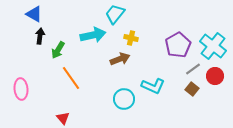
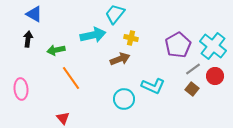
black arrow: moved 12 px left, 3 px down
green arrow: moved 2 px left; rotated 48 degrees clockwise
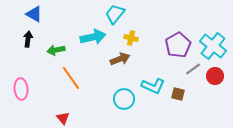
cyan arrow: moved 2 px down
brown square: moved 14 px left, 5 px down; rotated 24 degrees counterclockwise
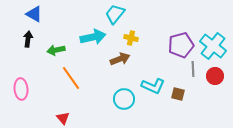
purple pentagon: moved 3 px right; rotated 15 degrees clockwise
gray line: rotated 56 degrees counterclockwise
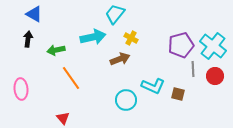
yellow cross: rotated 16 degrees clockwise
cyan circle: moved 2 px right, 1 px down
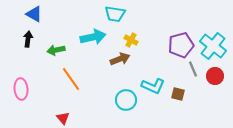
cyan trapezoid: rotated 120 degrees counterclockwise
yellow cross: moved 2 px down
gray line: rotated 21 degrees counterclockwise
orange line: moved 1 px down
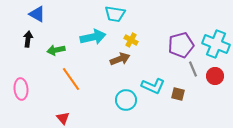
blue triangle: moved 3 px right
cyan cross: moved 3 px right, 2 px up; rotated 16 degrees counterclockwise
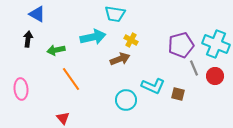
gray line: moved 1 px right, 1 px up
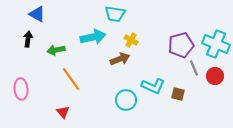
red triangle: moved 6 px up
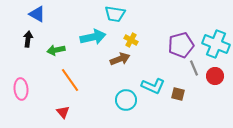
orange line: moved 1 px left, 1 px down
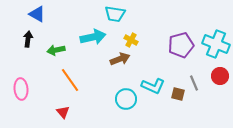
gray line: moved 15 px down
red circle: moved 5 px right
cyan circle: moved 1 px up
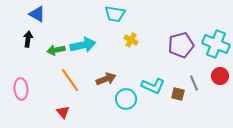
cyan arrow: moved 10 px left, 8 px down
brown arrow: moved 14 px left, 20 px down
